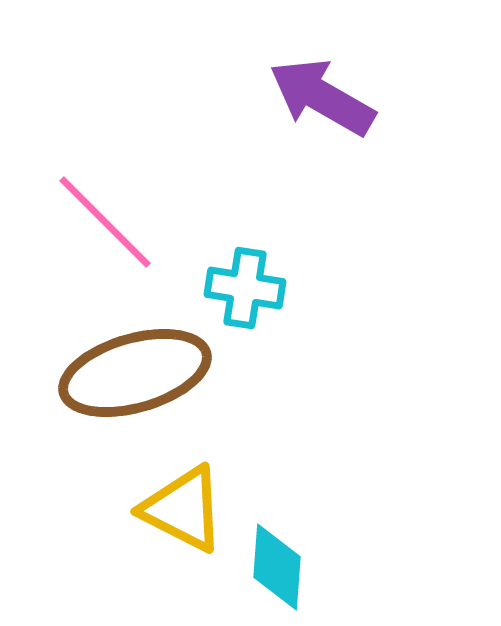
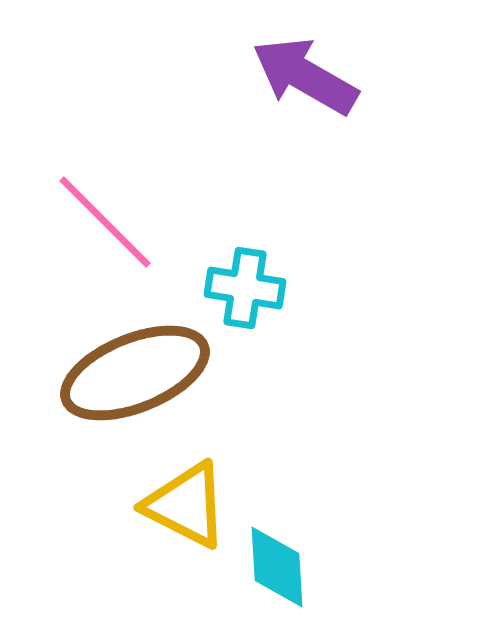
purple arrow: moved 17 px left, 21 px up
brown ellipse: rotated 6 degrees counterclockwise
yellow triangle: moved 3 px right, 4 px up
cyan diamond: rotated 8 degrees counterclockwise
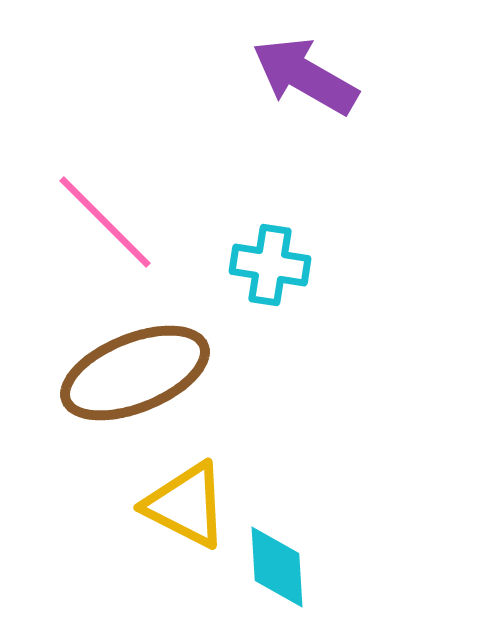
cyan cross: moved 25 px right, 23 px up
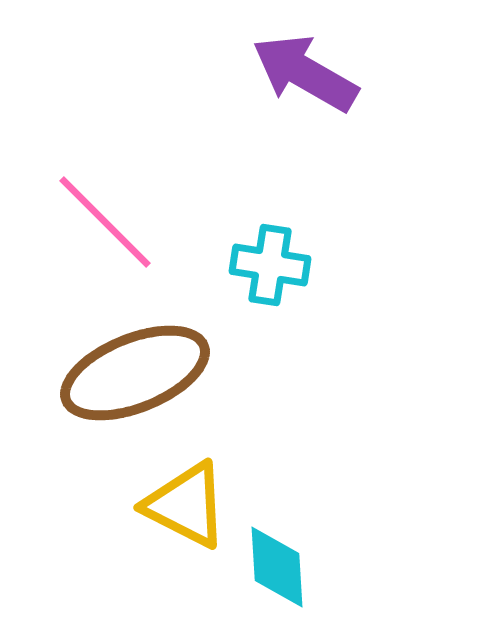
purple arrow: moved 3 px up
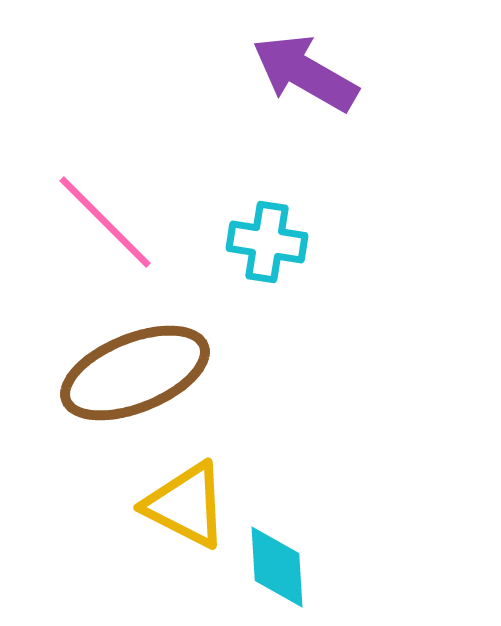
cyan cross: moved 3 px left, 23 px up
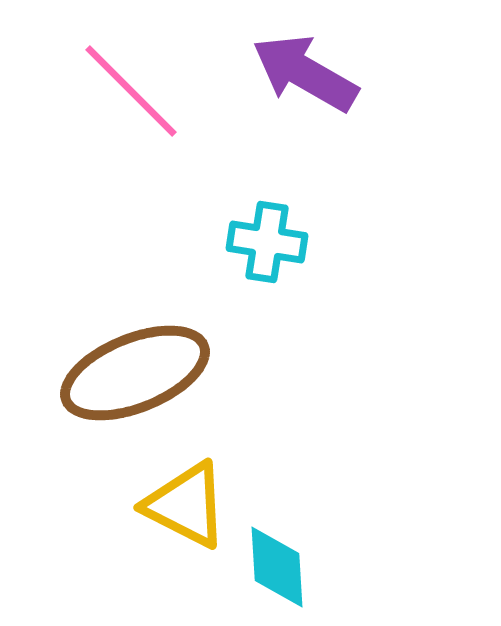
pink line: moved 26 px right, 131 px up
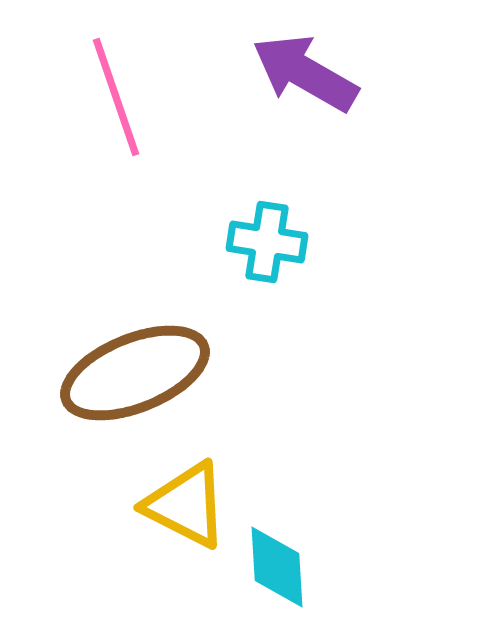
pink line: moved 15 px left, 6 px down; rotated 26 degrees clockwise
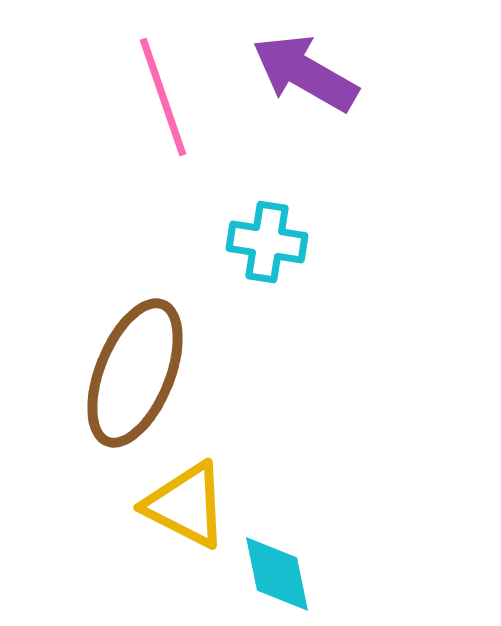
pink line: moved 47 px right
brown ellipse: rotated 46 degrees counterclockwise
cyan diamond: moved 7 px down; rotated 8 degrees counterclockwise
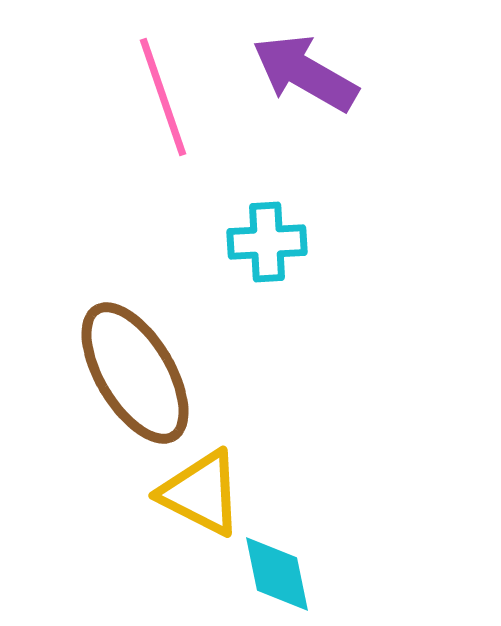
cyan cross: rotated 12 degrees counterclockwise
brown ellipse: rotated 53 degrees counterclockwise
yellow triangle: moved 15 px right, 12 px up
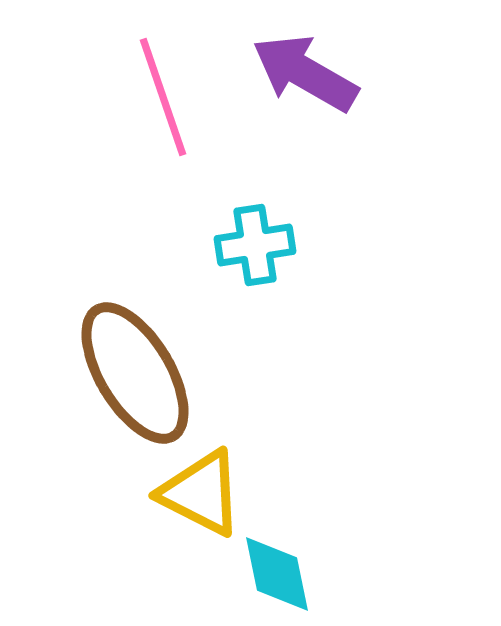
cyan cross: moved 12 px left, 3 px down; rotated 6 degrees counterclockwise
